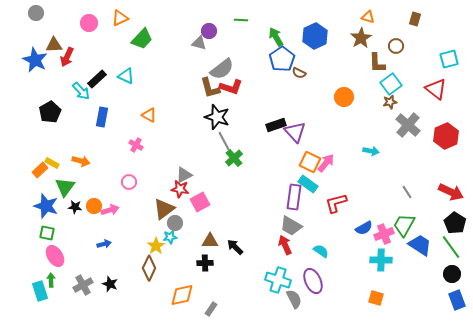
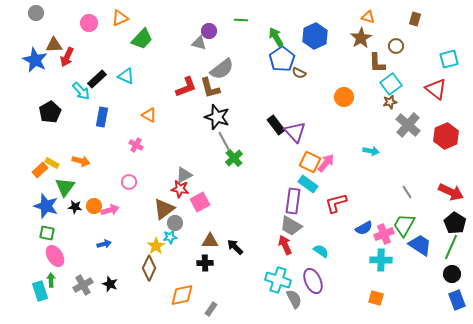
red L-shape at (231, 87): moved 45 px left; rotated 40 degrees counterclockwise
black rectangle at (276, 125): rotated 72 degrees clockwise
purple rectangle at (294, 197): moved 1 px left, 4 px down
green line at (451, 247): rotated 60 degrees clockwise
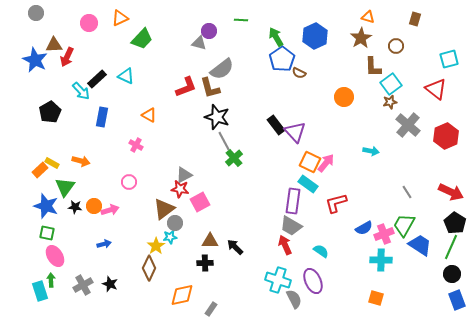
brown L-shape at (377, 63): moved 4 px left, 4 px down
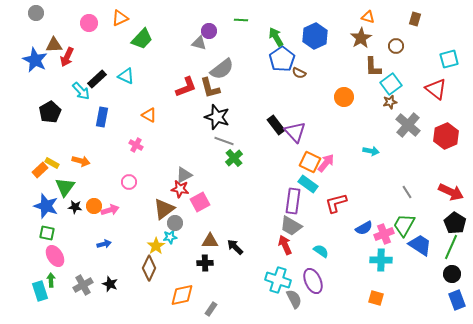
gray line at (224, 141): rotated 42 degrees counterclockwise
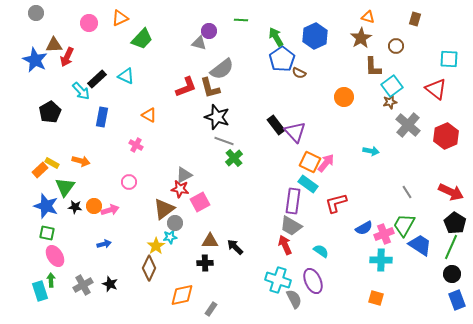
cyan square at (449, 59): rotated 18 degrees clockwise
cyan square at (391, 84): moved 1 px right, 2 px down
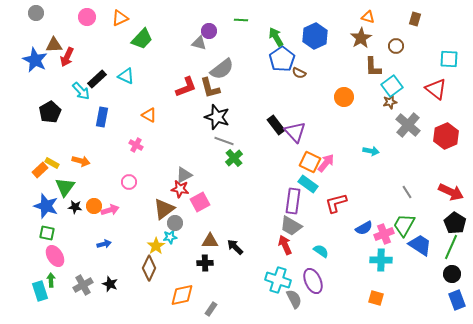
pink circle at (89, 23): moved 2 px left, 6 px up
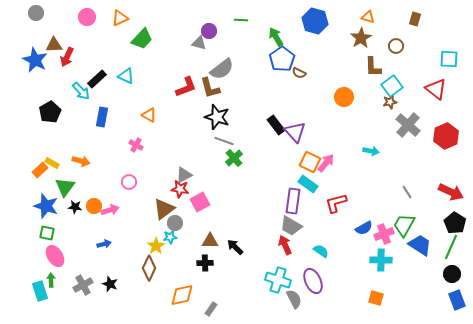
blue hexagon at (315, 36): moved 15 px up; rotated 20 degrees counterclockwise
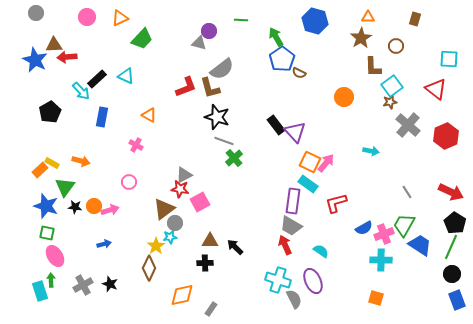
orange triangle at (368, 17): rotated 16 degrees counterclockwise
red arrow at (67, 57): rotated 60 degrees clockwise
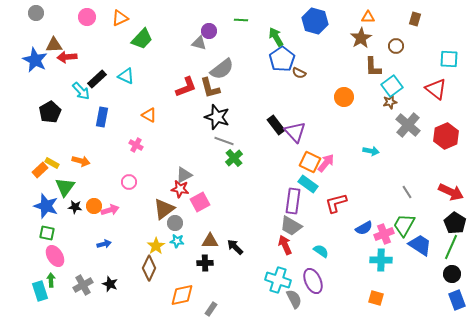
cyan star at (170, 237): moved 7 px right, 4 px down; rotated 16 degrees clockwise
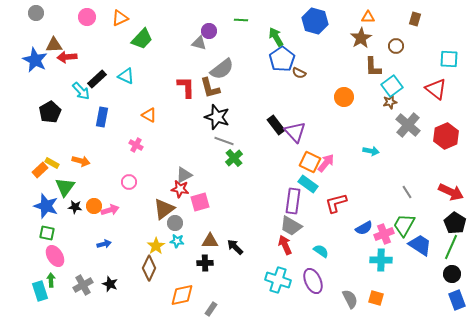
red L-shape at (186, 87): rotated 70 degrees counterclockwise
pink square at (200, 202): rotated 12 degrees clockwise
gray semicircle at (294, 299): moved 56 px right
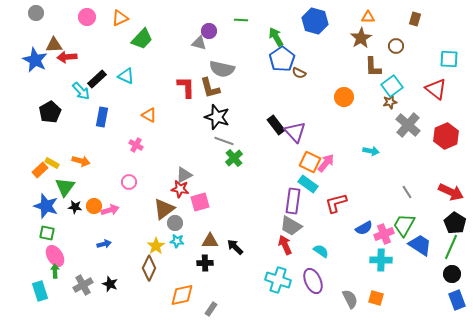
gray semicircle at (222, 69): rotated 50 degrees clockwise
green arrow at (51, 280): moved 4 px right, 9 px up
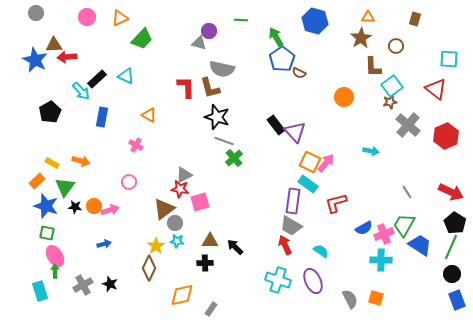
orange rectangle at (40, 170): moved 3 px left, 11 px down
